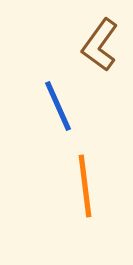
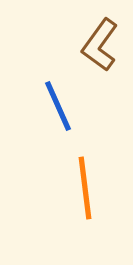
orange line: moved 2 px down
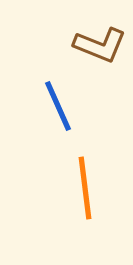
brown L-shape: rotated 104 degrees counterclockwise
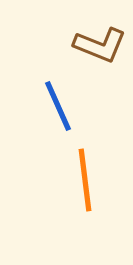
orange line: moved 8 px up
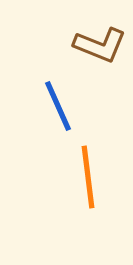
orange line: moved 3 px right, 3 px up
